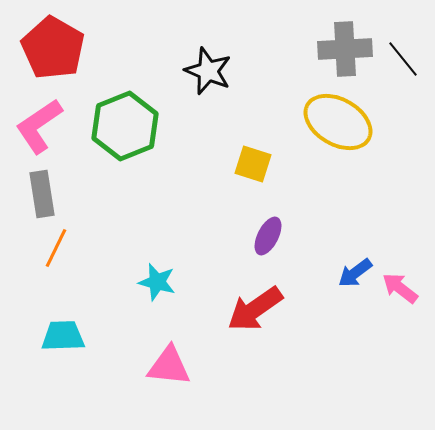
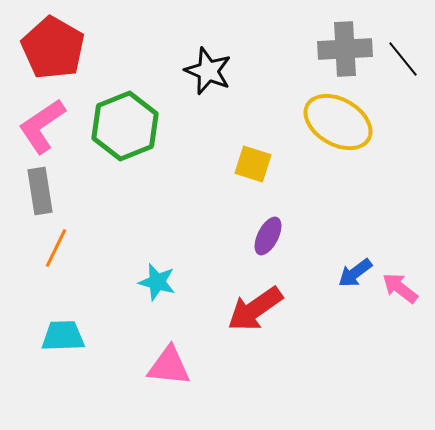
pink L-shape: moved 3 px right
gray rectangle: moved 2 px left, 3 px up
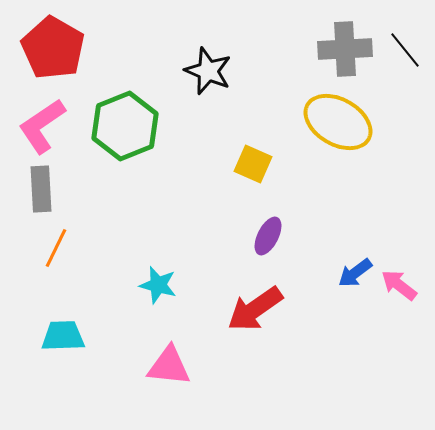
black line: moved 2 px right, 9 px up
yellow square: rotated 6 degrees clockwise
gray rectangle: moved 1 px right, 2 px up; rotated 6 degrees clockwise
cyan star: moved 1 px right, 3 px down
pink arrow: moved 1 px left, 3 px up
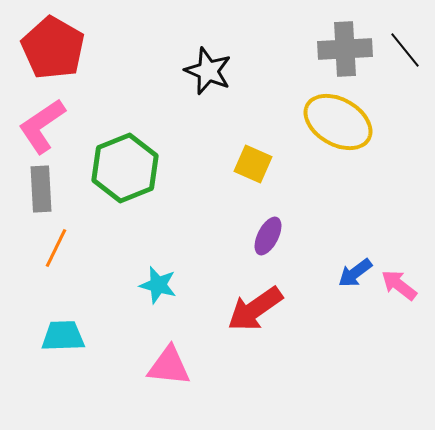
green hexagon: moved 42 px down
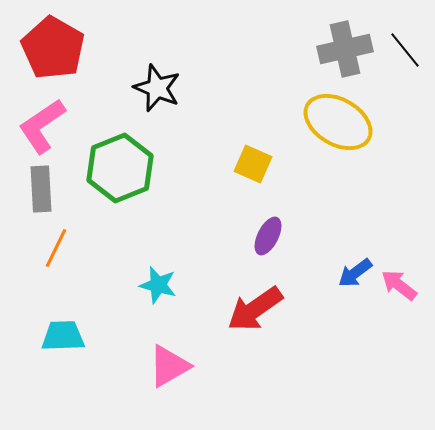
gray cross: rotated 10 degrees counterclockwise
black star: moved 51 px left, 17 px down
green hexagon: moved 5 px left
pink triangle: rotated 36 degrees counterclockwise
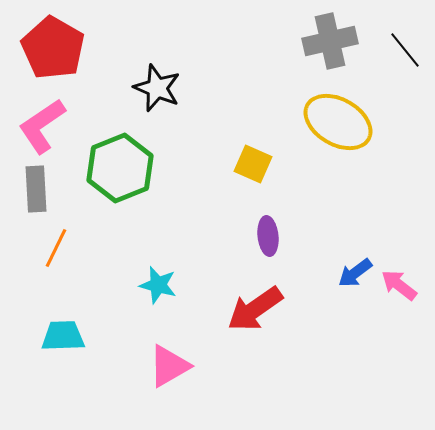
gray cross: moved 15 px left, 8 px up
gray rectangle: moved 5 px left
purple ellipse: rotated 33 degrees counterclockwise
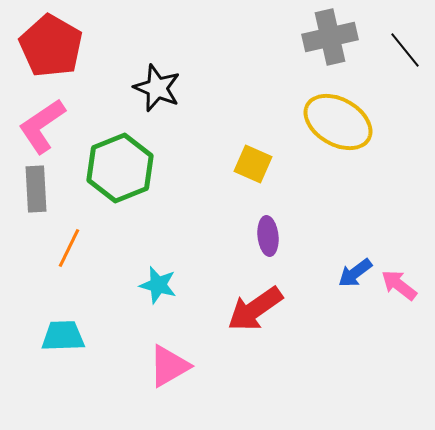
gray cross: moved 4 px up
red pentagon: moved 2 px left, 2 px up
orange line: moved 13 px right
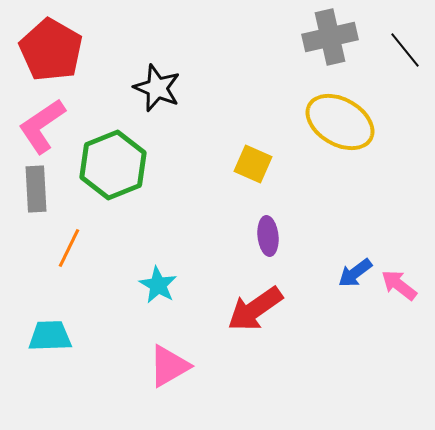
red pentagon: moved 4 px down
yellow ellipse: moved 2 px right
green hexagon: moved 7 px left, 3 px up
cyan star: rotated 15 degrees clockwise
cyan trapezoid: moved 13 px left
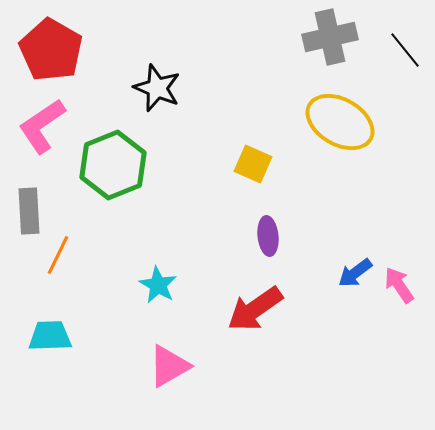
gray rectangle: moved 7 px left, 22 px down
orange line: moved 11 px left, 7 px down
pink arrow: rotated 18 degrees clockwise
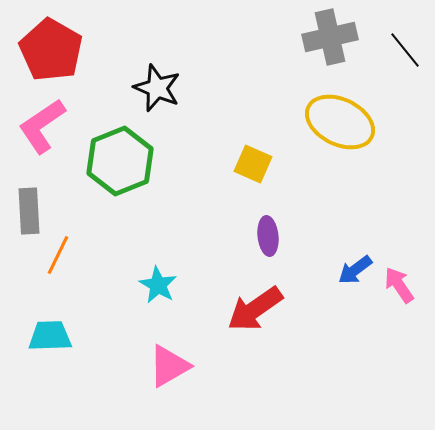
yellow ellipse: rotated 4 degrees counterclockwise
green hexagon: moved 7 px right, 4 px up
blue arrow: moved 3 px up
